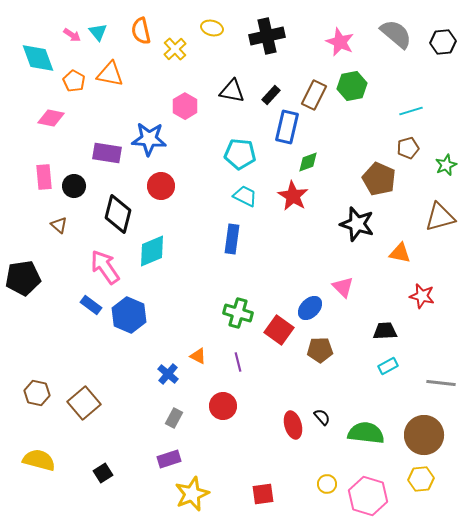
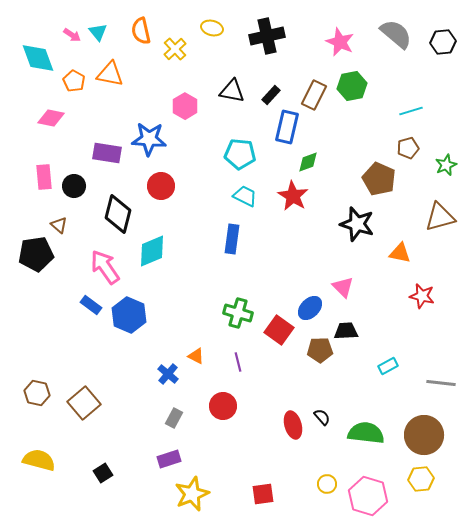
black pentagon at (23, 278): moved 13 px right, 24 px up
black trapezoid at (385, 331): moved 39 px left
orange triangle at (198, 356): moved 2 px left
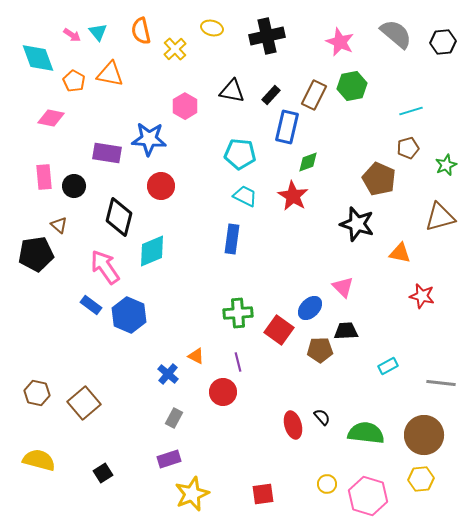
black diamond at (118, 214): moved 1 px right, 3 px down
green cross at (238, 313): rotated 20 degrees counterclockwise
red circle at (223, 406): moved 14 px up
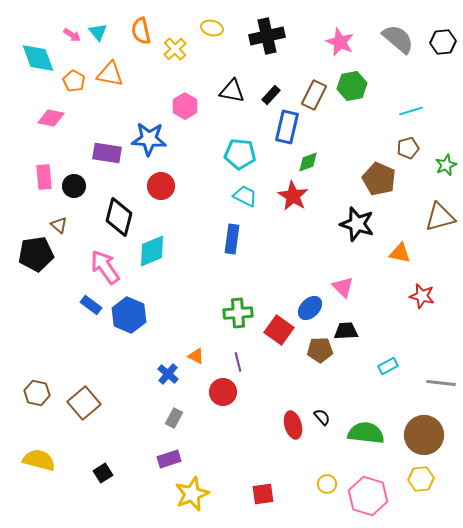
gray semicircle at (396, 34): moved 2 px right, 5 px down
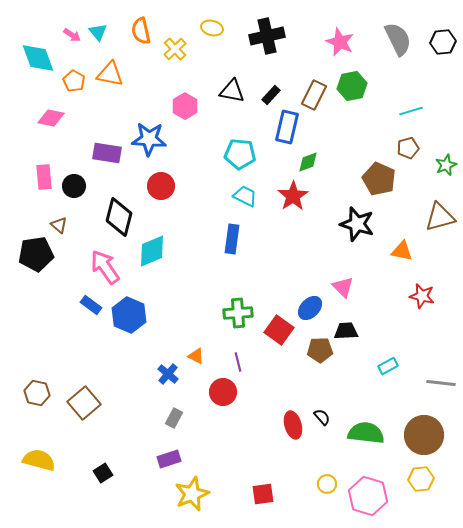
gray semicircle at (398, 39): rotated 24 degrees clockwise
red star at (293, 196): rotated 8 degrees clockwise
orange triangle at (400, 253): moved 2 px right, 2 px up
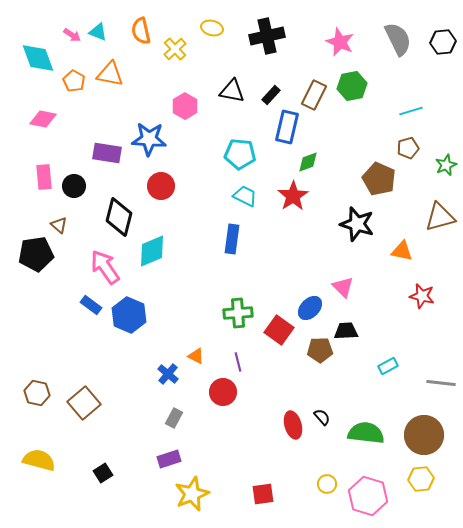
cyan triangle at (98, 32): rotated 30 degrees counterclockwise
pink diamond at (51, 118): moved 8 px left, 1 px down
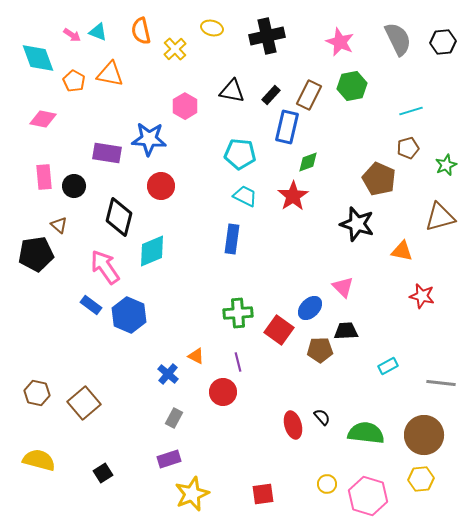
brown rectangle at (314, 95): moved 5 px left
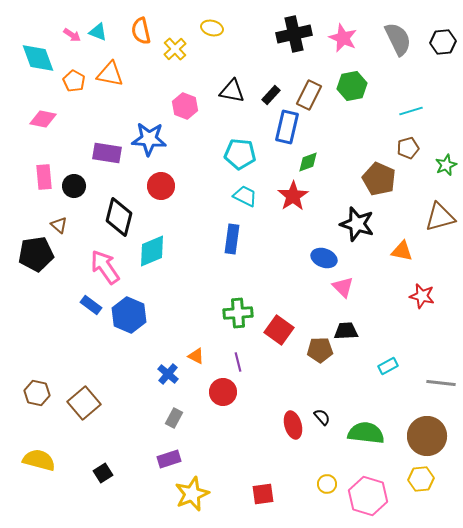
black cross at (267, 36): moved 27 px right, 2 px up
pink star at (340, 42): moved 3 px right, 4 px up
pink hexagon at (185, 106): rotated 10 degrees counterclockwise
blue ellipse at (310, 308): moved 14 px right, 50 px up; rotated 65 degrees clockwise
brown circle at (424, 435): moved 3 px right, 1 px down
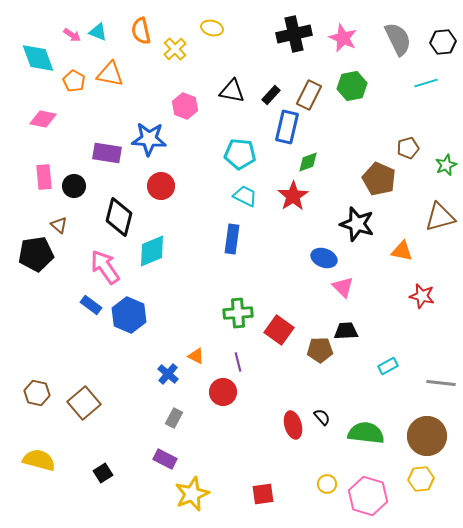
cyan line at (411, 111): moved 15 px right, 28 px up
purple rectangle at (169, 459): moved 4 px left; rotated 45 degrees clockwise
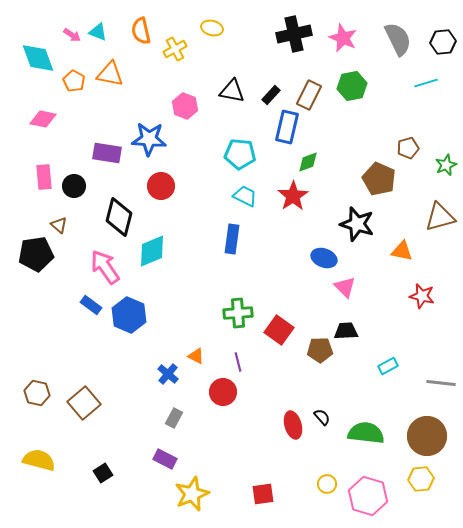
yellow cross at (175, 49): rotated 15 degrees clockwise
pink triangle at (343, 287): moved 2 px right
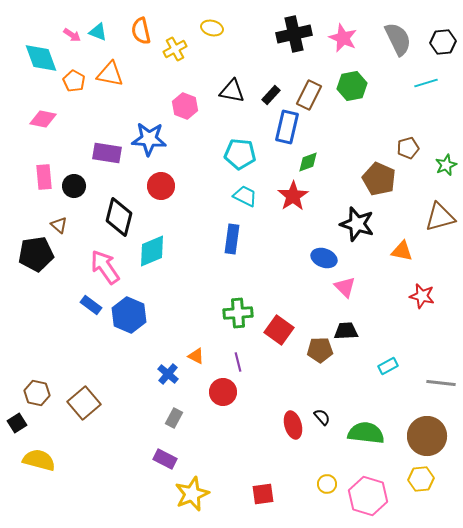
cyan diamond at (38, 58): moved 3 px right
black square at (103, 473): moved 86 px left, 50 px up
